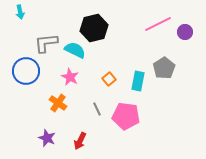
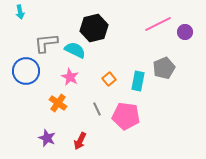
gray pentagon: rotated 10 degrees clockwise
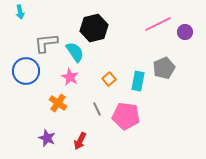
cyan semicircle: moved 2 px down; rotated 30 degrees clockwise
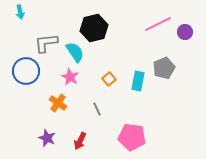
pink pentagon: moved 6 px right, 21 px down
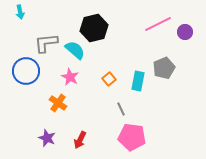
cyan semicircle: moved 2 px up; rotated 15 degrees counterclockwise
gray line: moved 24 px right
red arrow: moved 1 px up
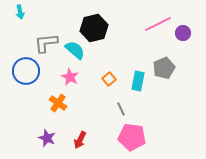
purple circle: moved 2 px left, 1 px down
